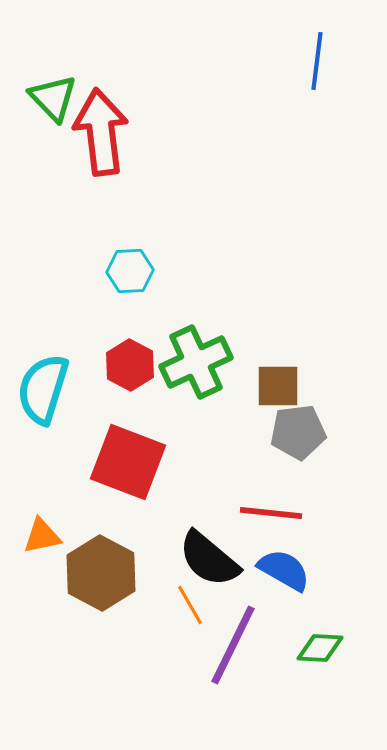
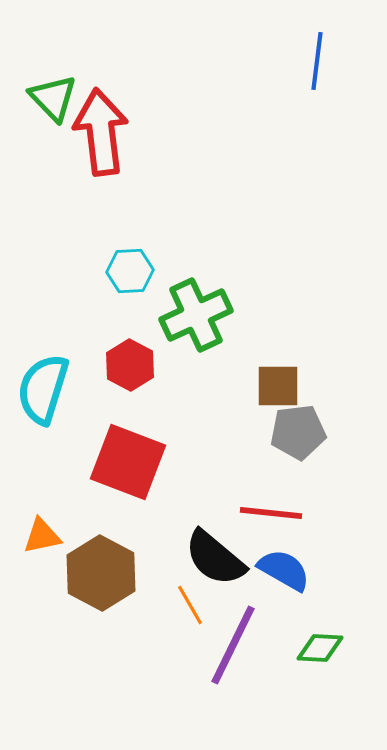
green cross: moved 47 px up
black semicircle: moved 6 px right, 1 px up
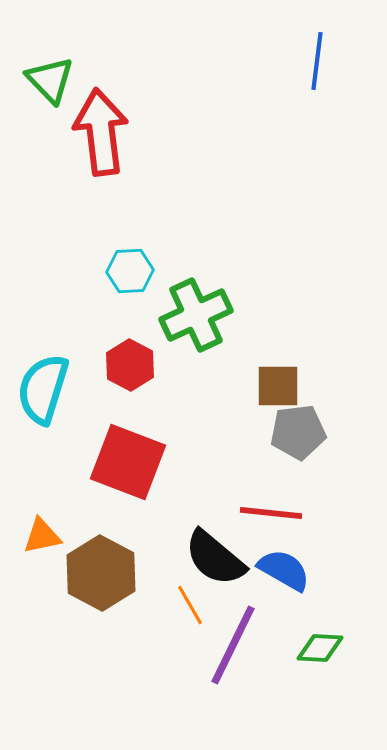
green triangle: moved 3 px left, 18 px up
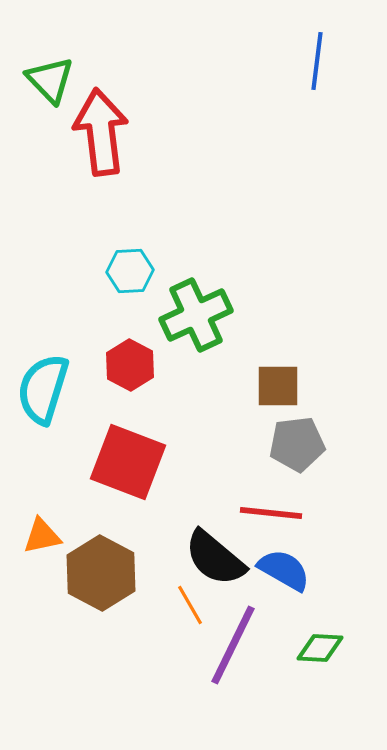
gray pentagon: moved 1 px left, 12 px down
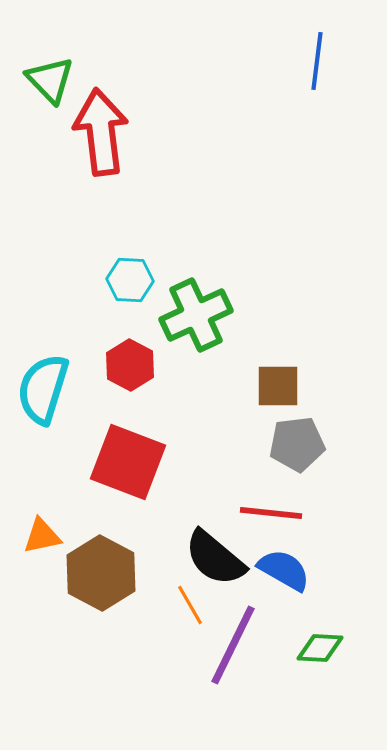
cyan hexagon: moved 9 px down; rotated 6 degrees clockwise
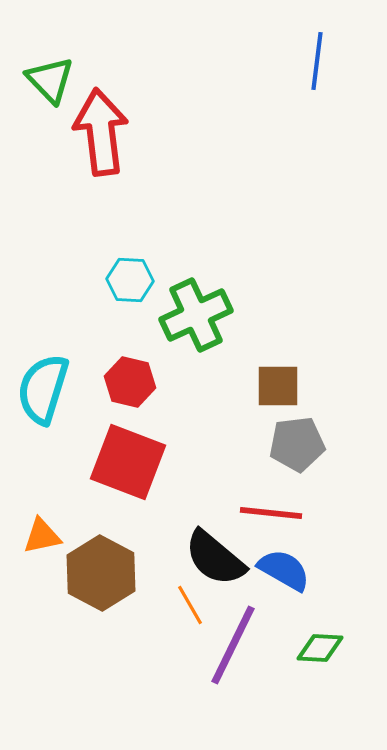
red hexagon: moved 17 px down; rotated 15 degrees counterclockwise
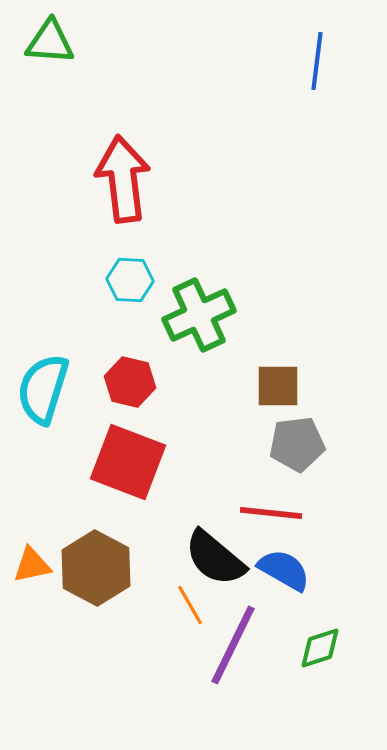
green triangle: moved 38 px up; rotated 42 degrees counterclockwise
red arrow: moved 22 px right, 47 px down
green cross: moved 3 px right
orange triangle: moved 10 px left, 29 px down
brown hexagon: moved 5 px left, 5 px up
green diamond: rotated 21 degrees counterclockwise
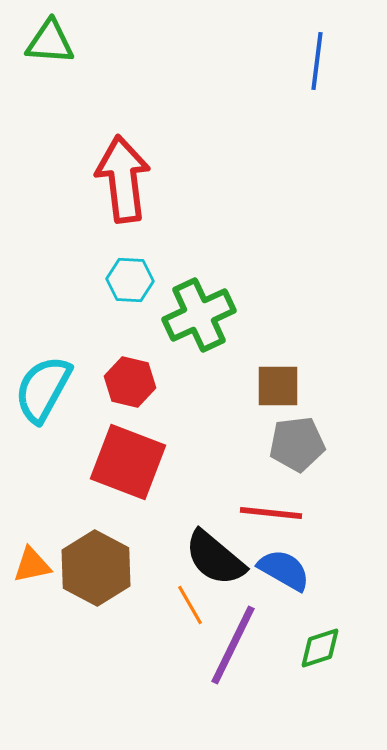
cyan semicircle: rotated 12 degrees clockwise
